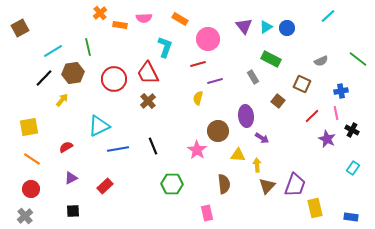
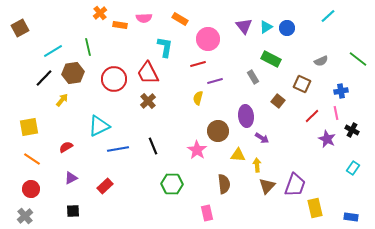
cyan L-shape at (165, 47): rotated 10 degrees counterclockwise
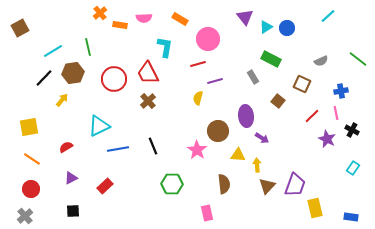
purple triangle at (244, 26): moved 1 px right, 9 px up
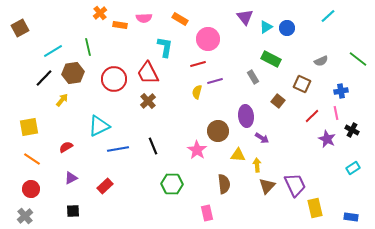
yellow semicircle at (198, 98): moved 1 px left, 6 px up
cyan rectangle at (353, 168): rotated 24 degrees clockwise
purple trapezoid at (295, 185): rotated 45 degrees counterclockwise
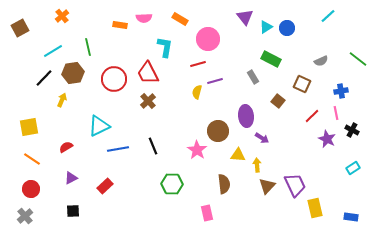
orange cross at (100, 13): moved 38 px left, 3 px down
yellow arrow at (62, 100): rotated 16 degrees counterclockwise
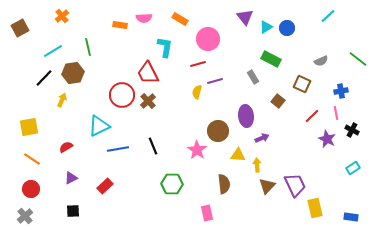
red circle at (114, 79): moved 8 px right, 16 px down
purple arrow at (262, 138): rotated 56 degrees counterclockwise
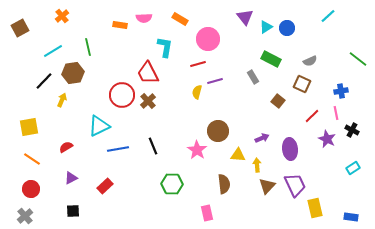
gray semicircle at (321, 61): moved 11 px left
black line at (44, 78): moved 3 px down
purple ellipse at (246, 116): moved 44 px right, 33 px down
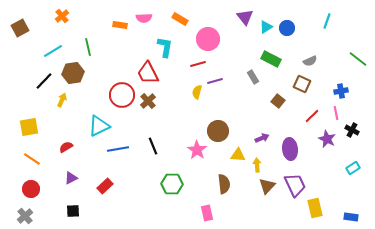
cyan line at (328, 16): moved 1 px left, 5 px down; rotated 28 degrees counterclockwise
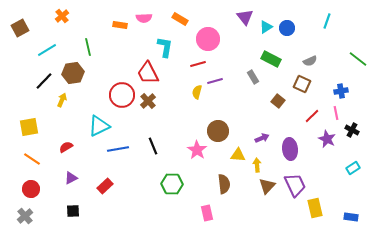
cyan line at (53, 51): moved 6 px left, 1 px up
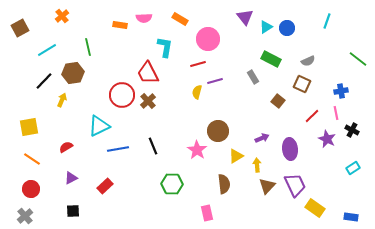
gray semicircle at (310, 61): moved 2 px left
yellow triangle at (238, 155): moved 2 px left, 1 px down; rotated 35 degrees counterclockwise
yellow rectangle at (315, 208): rotated 42 degrees counterclockwise
